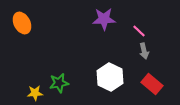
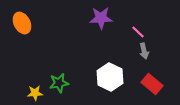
purple star: moved 3 px left, 1 px up
pink line: moved 1 px left, 1 px down
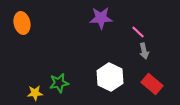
orange ellipse: rotated 15 degrees clockwise
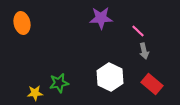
pink line: moved 1 px up
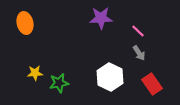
orange ellipse: moved 3 px right
gray arrow: moved 5 px left, 2 px down; rotated 21 degrees counterclockwise
red rectangle: rotated 15 degrees clockwise
yellow star: moved 20 px up
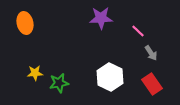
gray arrow: moved 12 px right
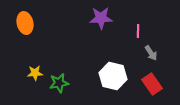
pink line: rotated 48 degrees clockwise
white hexagon: moved 3 px right, 1 px up; rotated 12 degrees counterclockwise
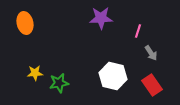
pink line: rotated 16 degrees clockwise
red rectangle: moved 1 px down
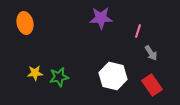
green star: moved 6 px up
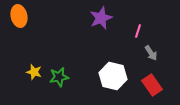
purple star: rotated 20 degrees counterclockwise
orange ellipse: moved 6 px left, 7 px up
yellow star: moved 1 px left, 1 px up; rotated 21 degrees clockwise
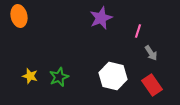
yellow star: moved 4 px left, 4 px down
green star: rotated 12 degrees counterclockwise
